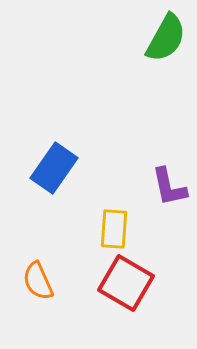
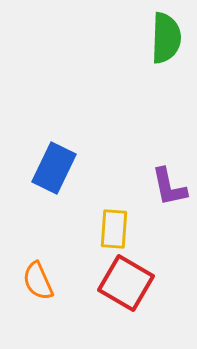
green semicircle: rotated 27 degrees counterclockwise
blue rectangle: rotated 9 degrees counterclockwise
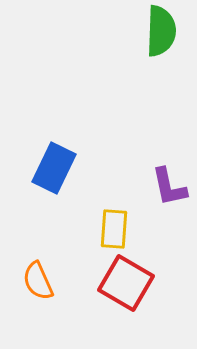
green semicircle: moved 5 px left, 7 px up
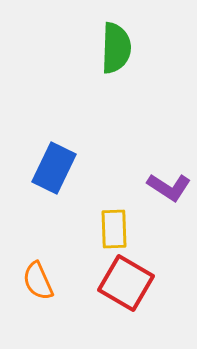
green semicircle: moved 45 px left, 17 px down
purple L-shape: rotated 45 degrees counterclockwise
yellow rectangle: rotated 6 degrees counterclockwise
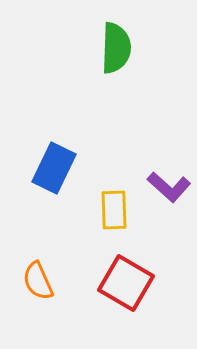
purple L-shape: rotated 9 degrees clockwise
yellow rectangle: moved 19 px up
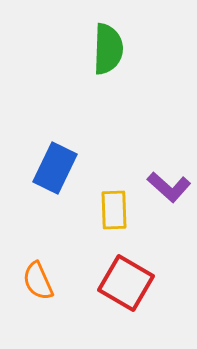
green semicircle: moved 8 px left, 1 px down
blue rectangle: moved 1 px right
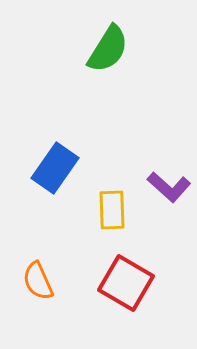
green semicircle: rotated 30 degrees clockwise
blue rectangle: rotated 9 degrees clockwise
yellow rectangle: moved 2 px left
